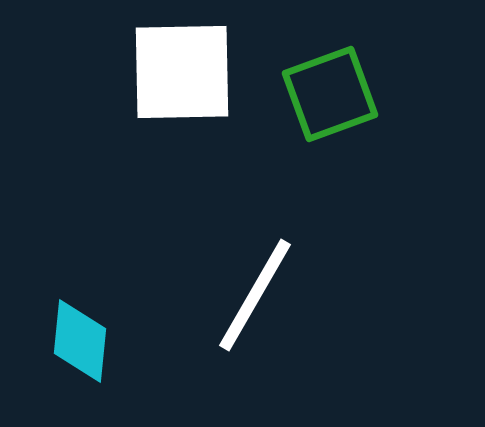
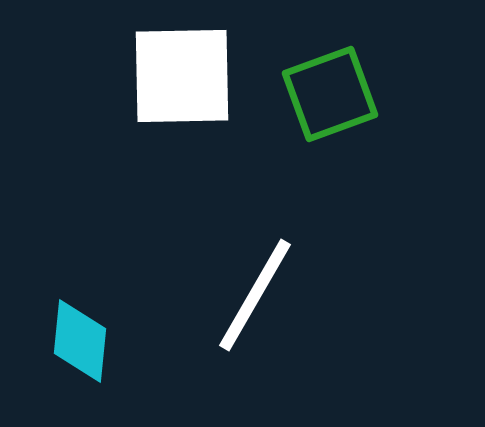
white square: moved 4 px down
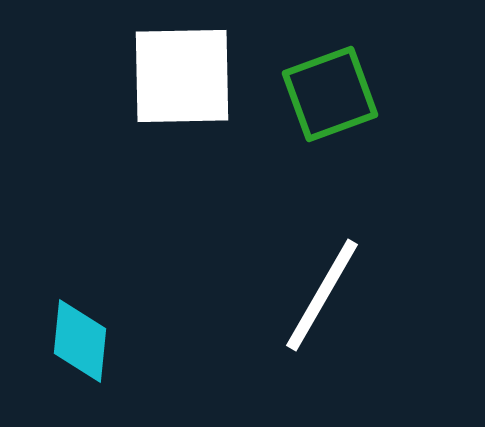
white line: moved 67 px right
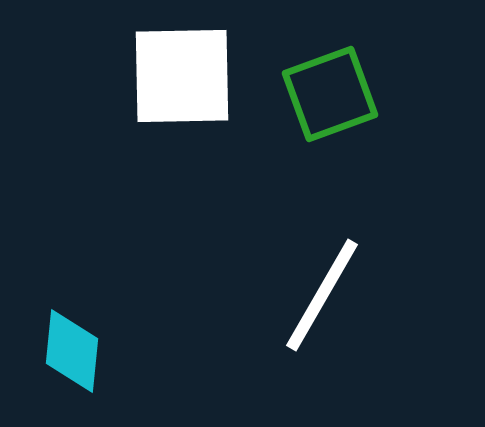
cyan diamond: moved 8 px left, 10 px down
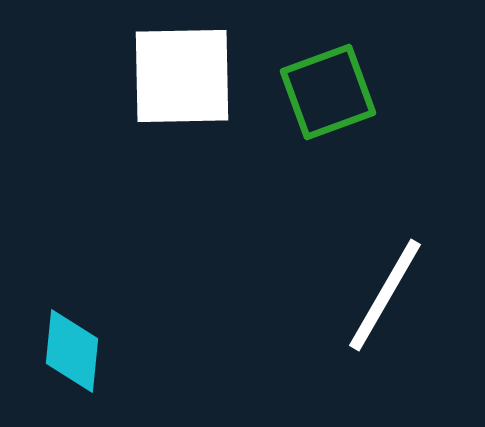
green square: moved 2 px left, 2 px up
white line: moved 63 px right
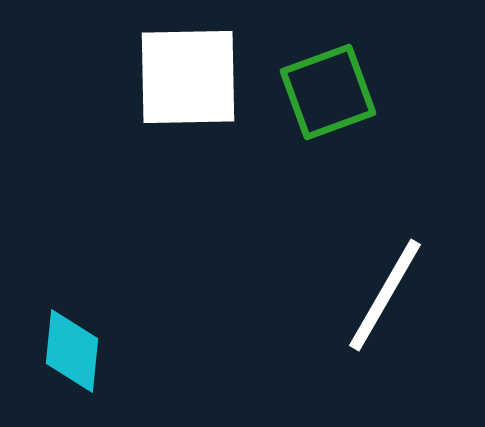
white square: moved 6 px right, 1 px down
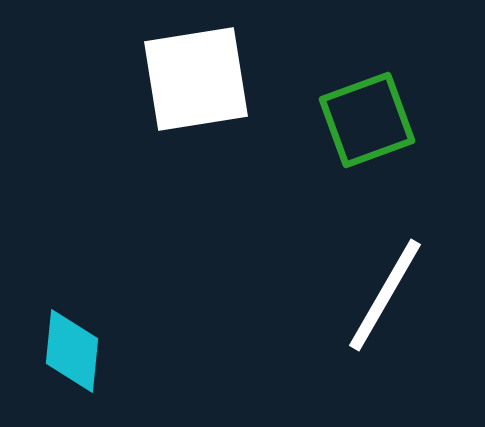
white square: moved 8 px right, 2 px down; rotated 8 degrees counterclockwise
green square: moved 39 px right, 28 px down
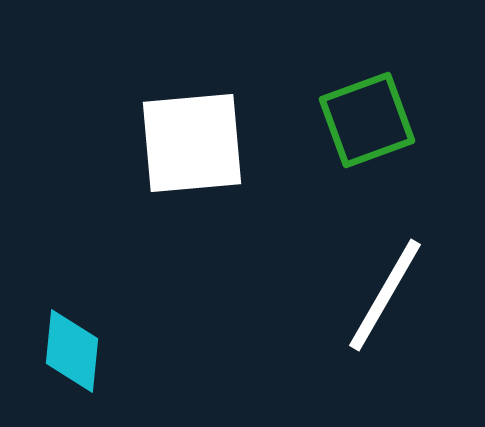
white square: moved 4 px left, 64 px down; rotated 4 degrees clockwise
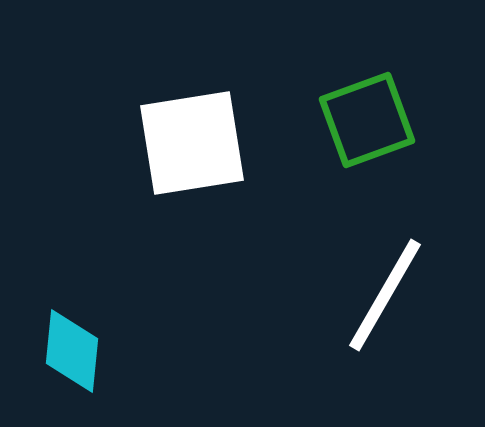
white square: rotated 4 degrees counterclockwise
